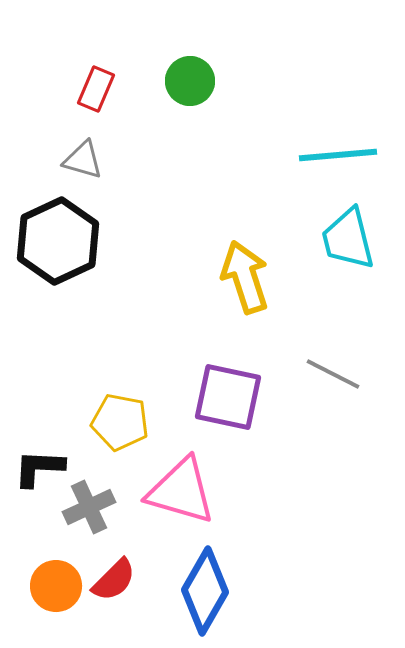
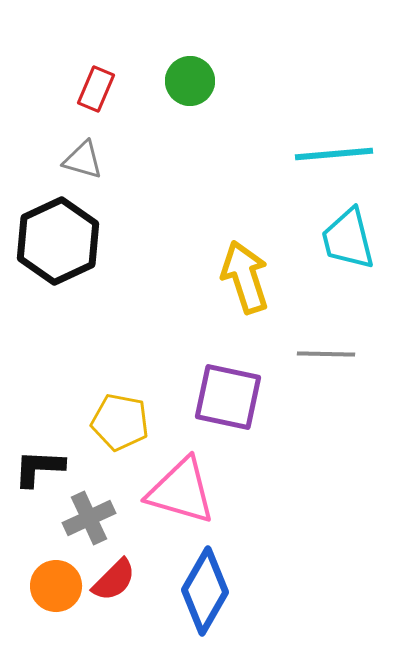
cyan line: moved 4 px left, 1 px up
gray line: moved 7 px left, 20 px up; rotated 26 degrees counterclockwise
gray cross: moved 11 px down
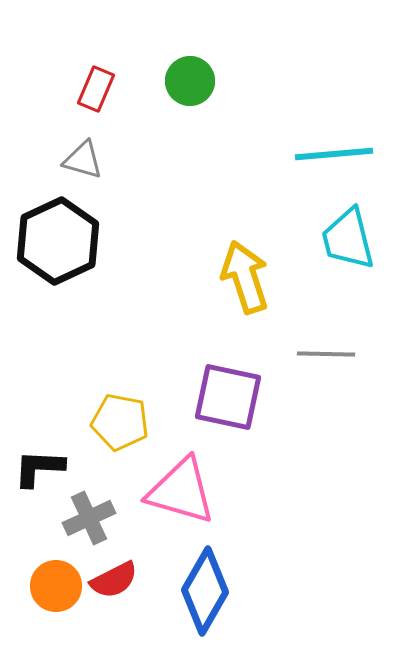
red semicircle: rotated 18 degrees clockwise
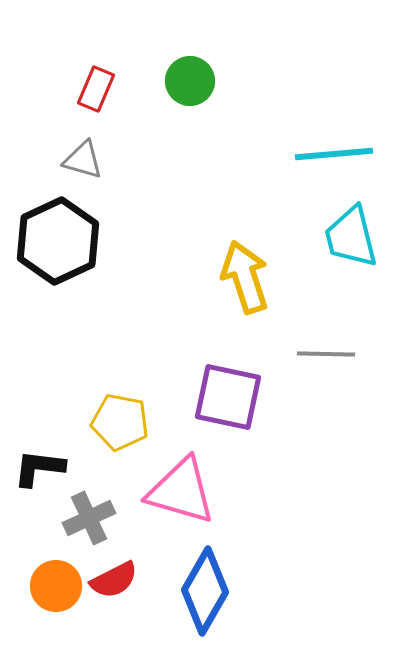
cyan trapezoid: moved 3 px right, 2 px up
black L-shape: rotated 4 degrees clockwise
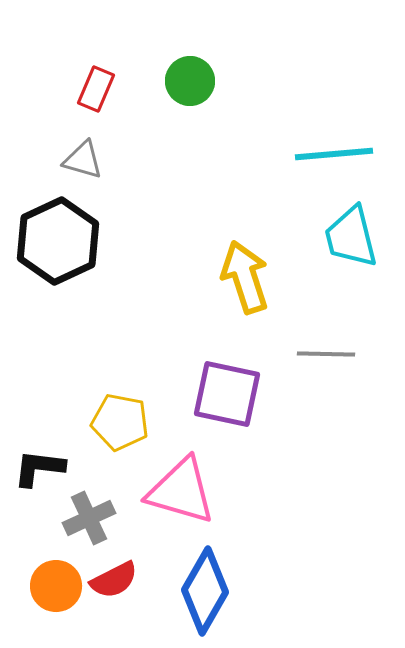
purple square: moved 1 px left, 3 px up
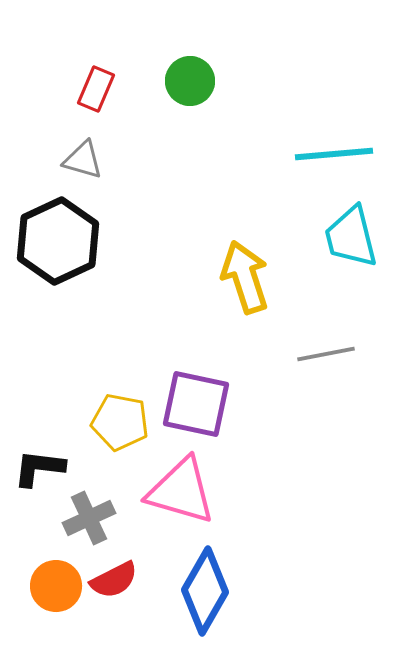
gray line: rotated 12 degrees counterclockwise
purple square: moved 31 px left, 10 px down
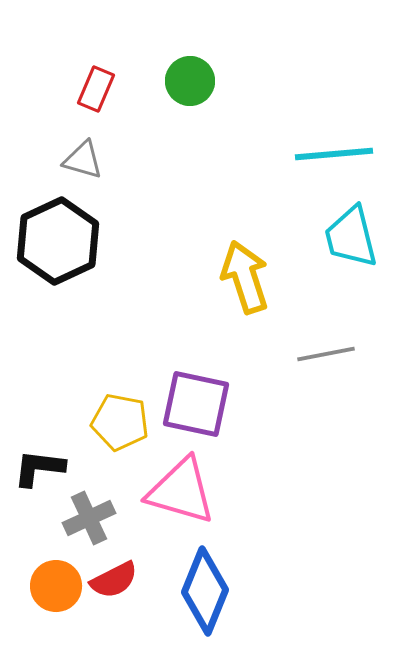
blue diamond: rotated 8 degrees counterclockwise
